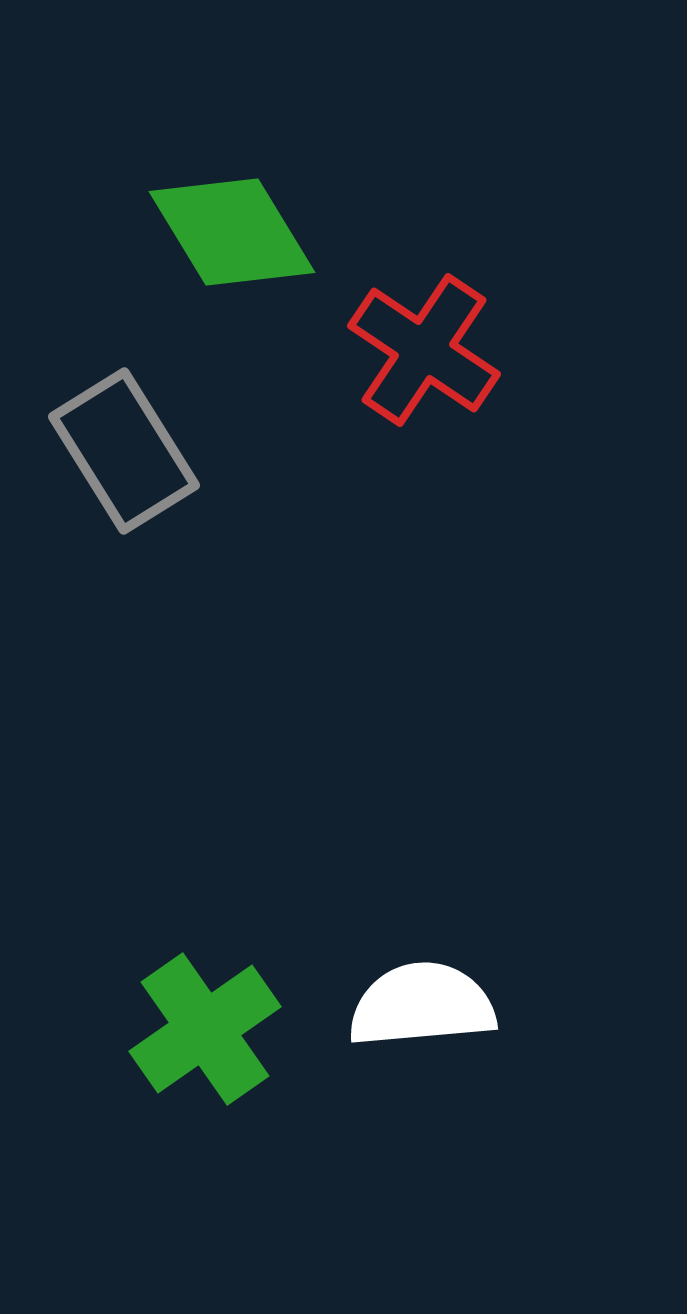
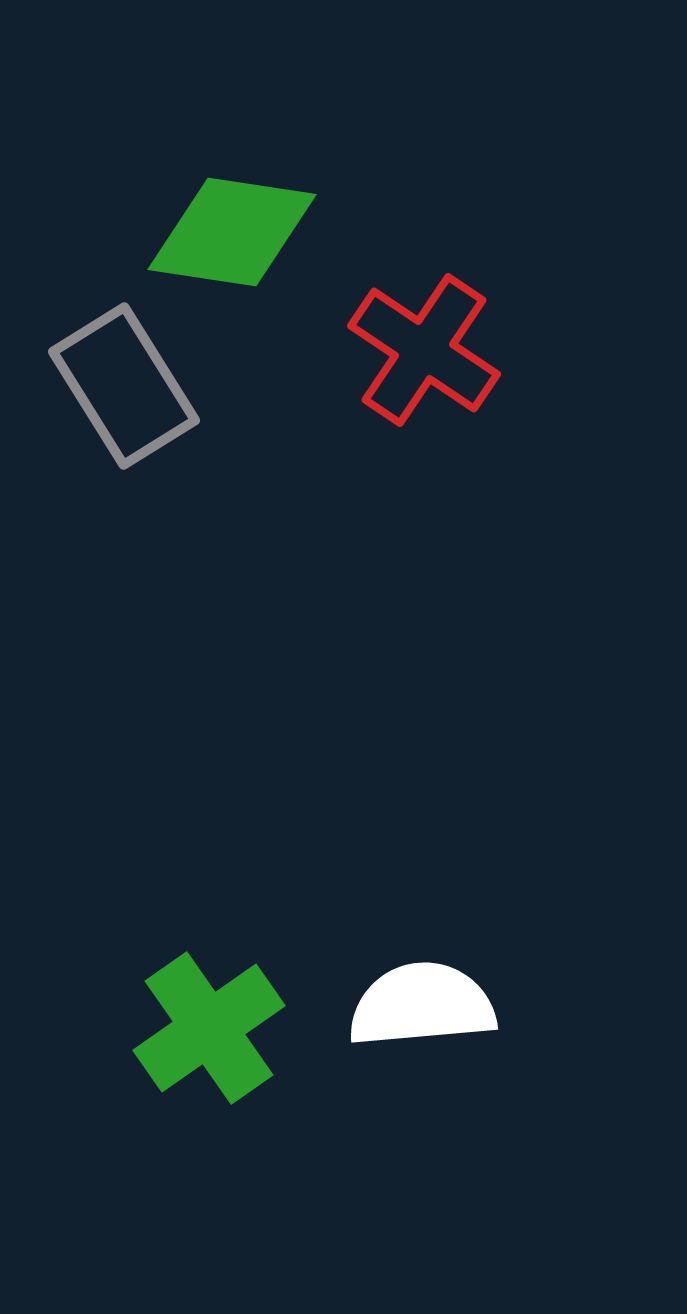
green diamond: rotated 50 degrees counterclockwise
gray rectangle: moved 65 px up
green cross: moved 4 px right, 1 px up
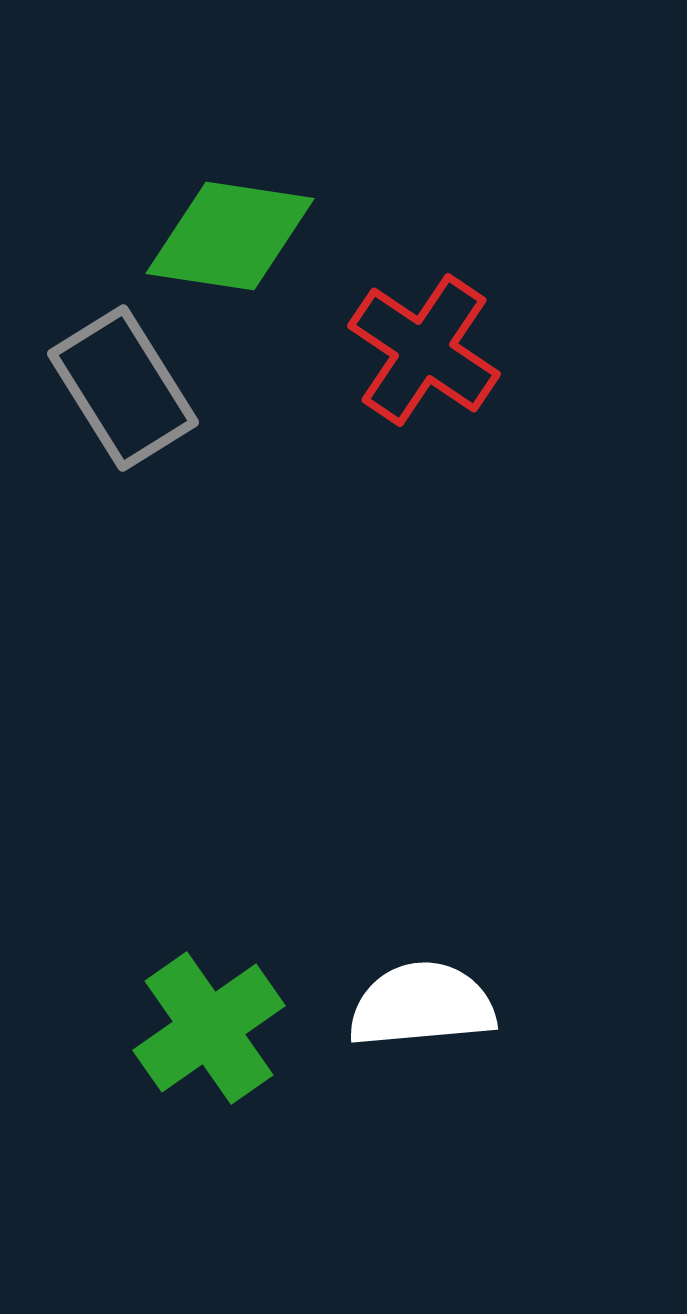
green diamond: moved 2 px left, 4 px down
gray rectangle: moved 1 px left, 2 px down
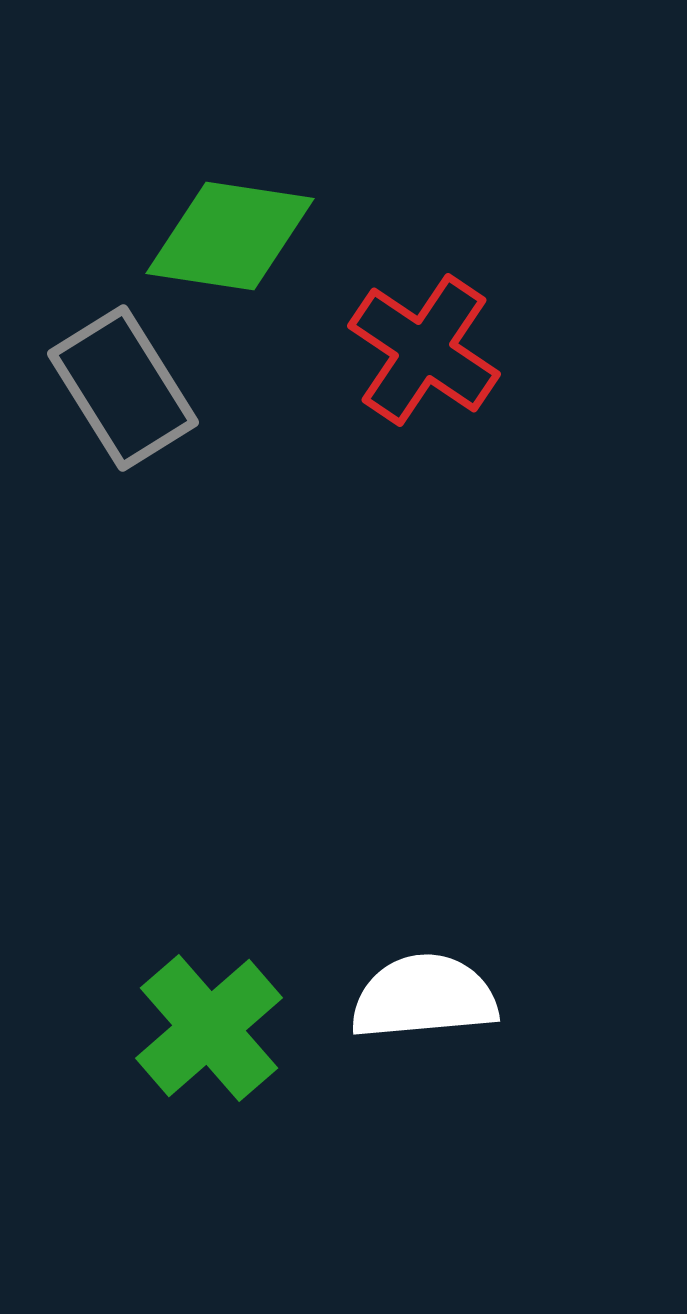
white semicircle: moved 2 px right, 8 px up
green cross: rotated 6 degrees counterclockwise
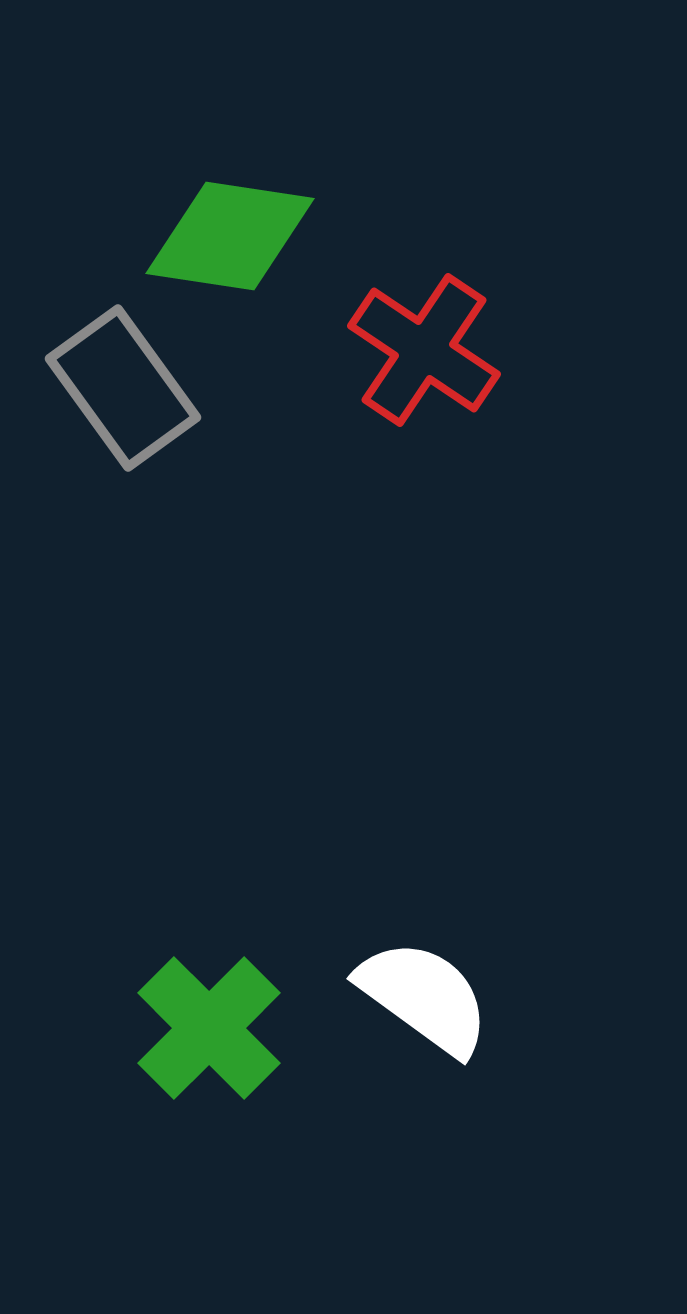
gray rectangle: rotated 4 degrees counterclockwise
white semicircle: rotated 41 degrees clockwise
green cross: rotated 4 degrees counterclockwise
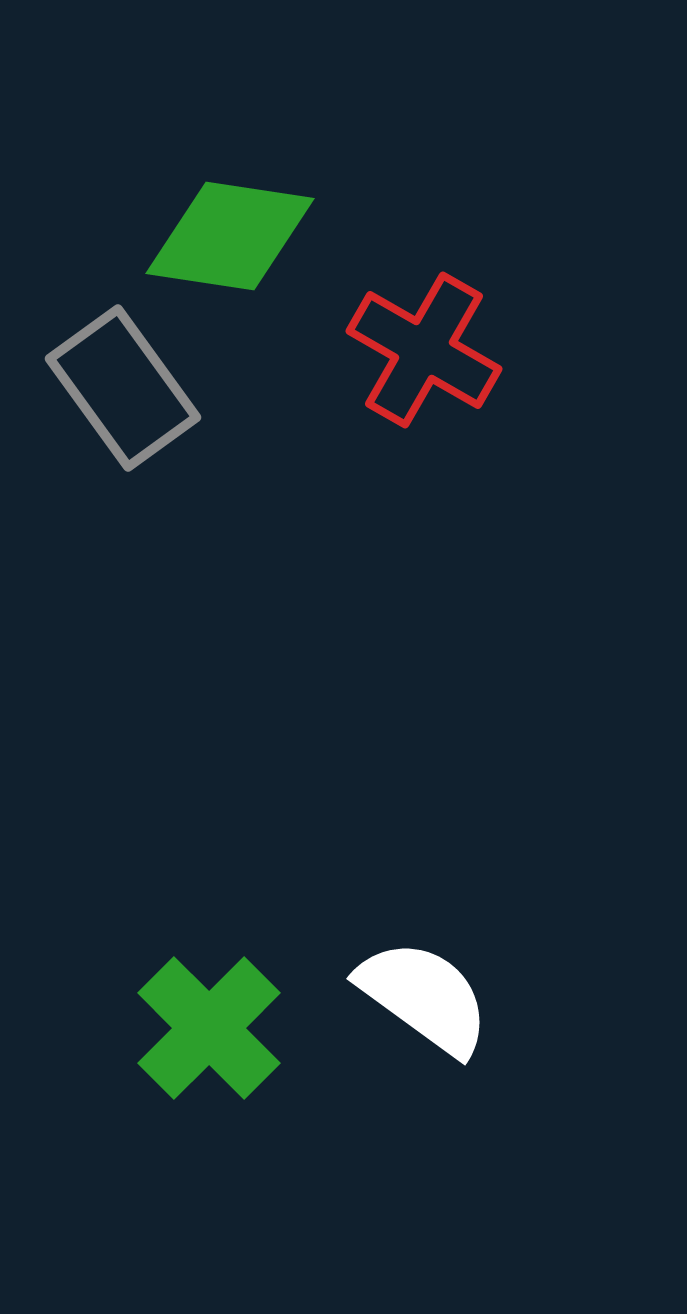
red cross: rotated 4 degrees counterclockwise
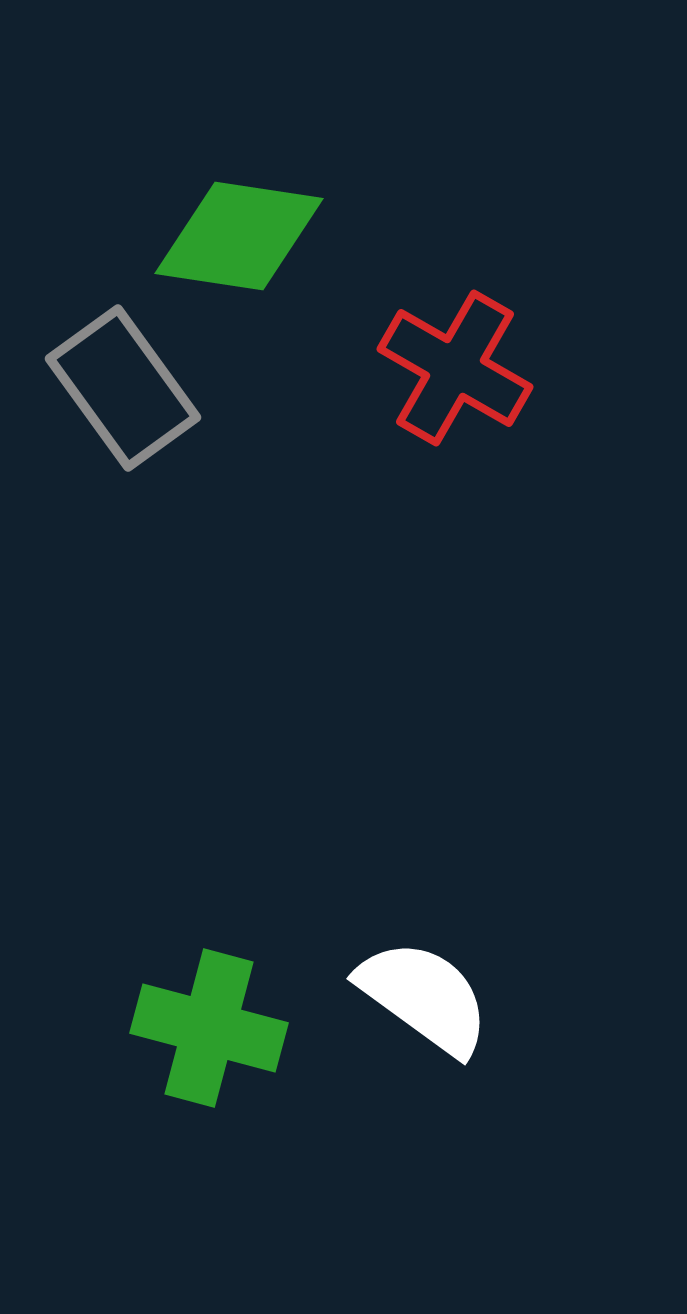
green diamond: moved 9 px right
red cross: moved 31 px right, 18 px down
green cross: rotated 30 degrees counterclockwise
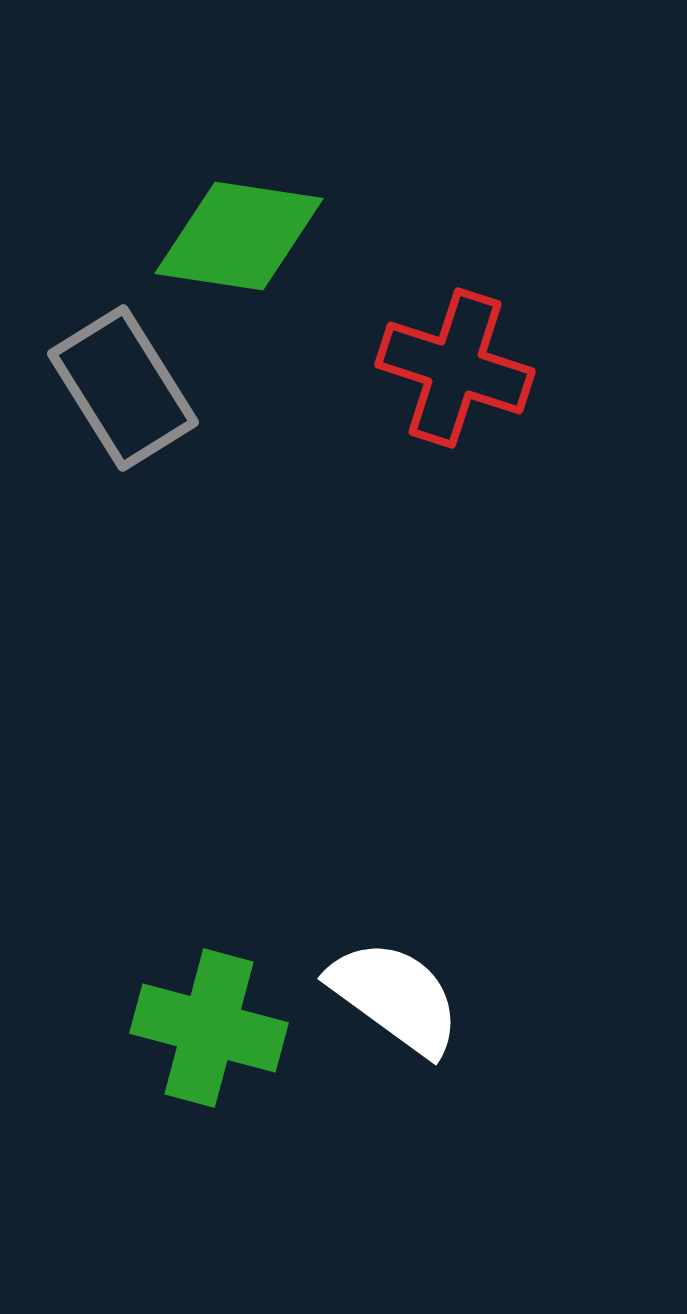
red cross: rotated 12 degrees counterclockwise
gray rectangle: rotated 4 degrees clockwise
white semicircle: moved 29 px left
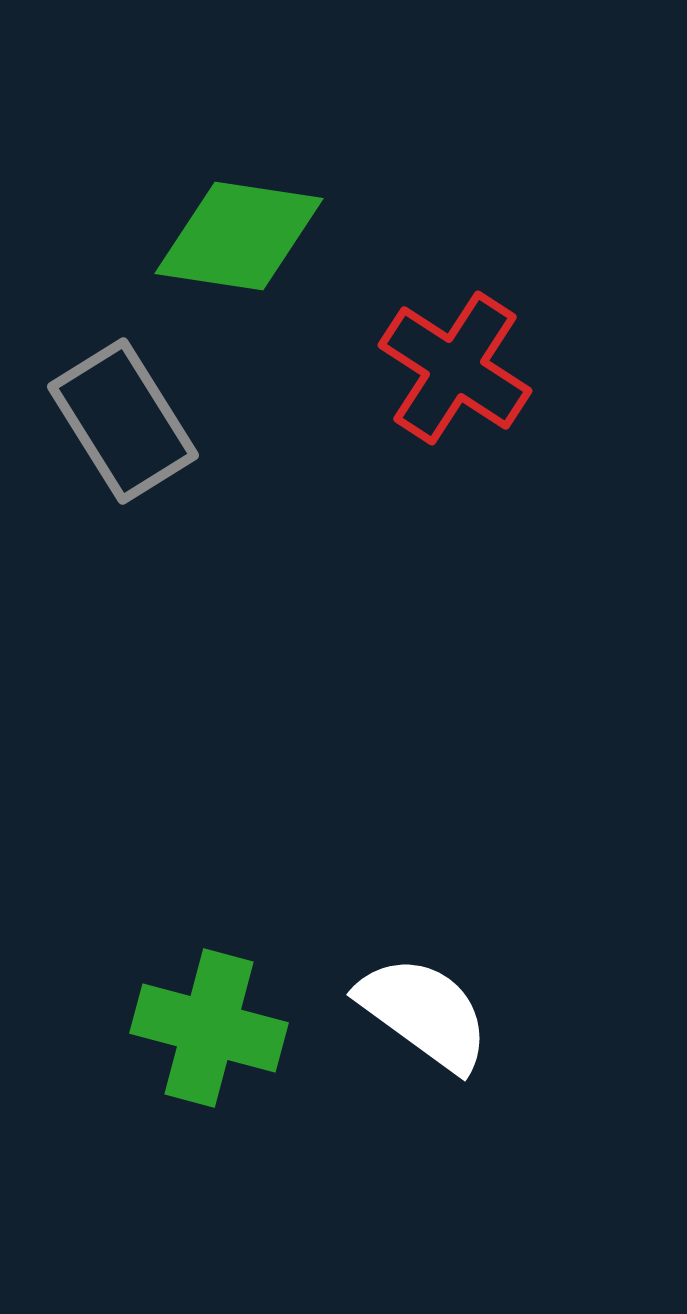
red cross: rotated 15 degrees clockwise
gray rectangle: moved 33 px down
white semicircle: moved 29 px right, 16 px down
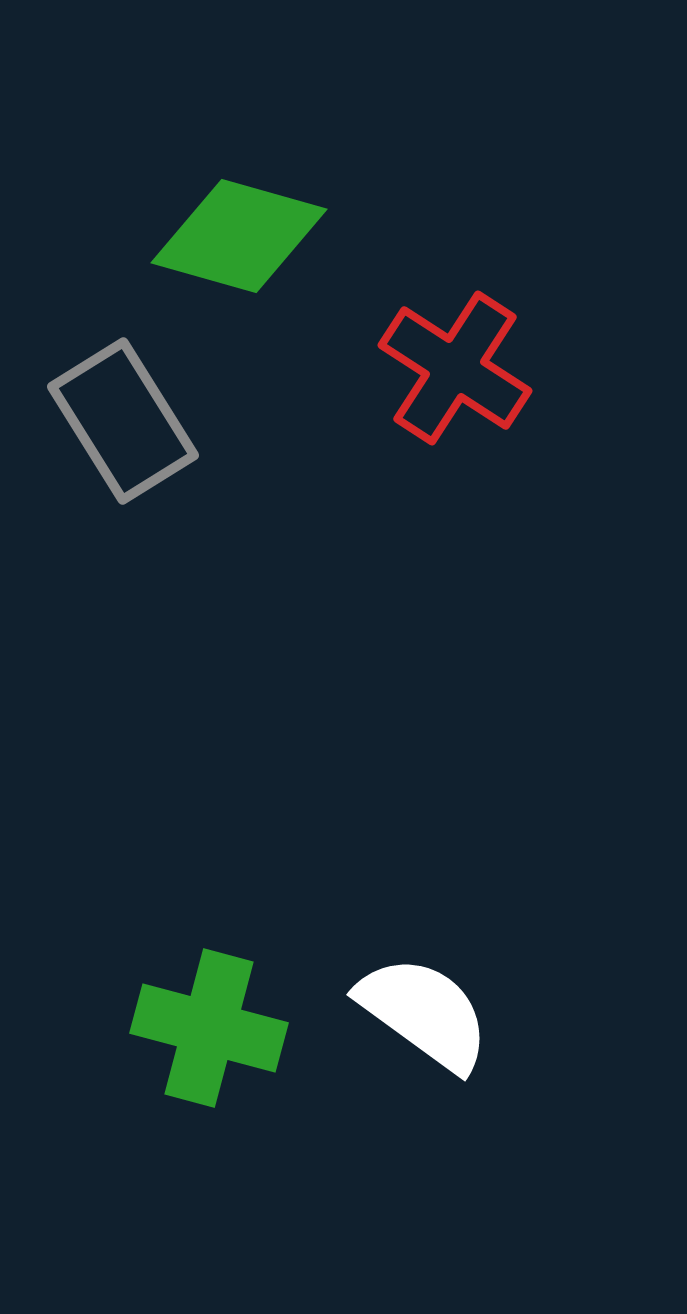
green diamond: rotated 7 degrees clockwise
